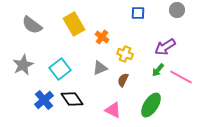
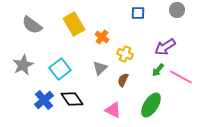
gray triangle: rotated 21 degrees counterclockwise
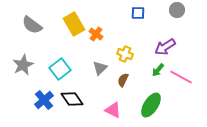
orange cross: moved 6 px left, 3 px up
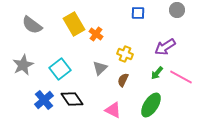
green arrow: moved 1 px left, 3 px down
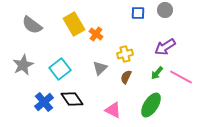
gray circle: moved 12 px left
yellow cross: rotated 35 degrees counterclockwise
brown semicircle: moved 3 px right, 3 px up
blue cross: moved 2 px down
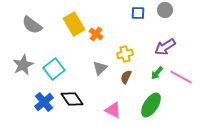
cyan square: moved 6 px left
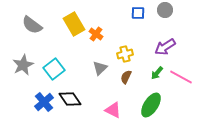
black diamond: moved 2 px left
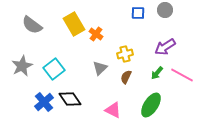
gray star: moved 1 px left, 1 px down
pink line: moved 1 px right, 2 px up
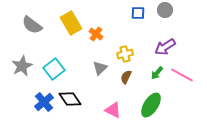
yellow rectangle: moved 3 px left, 1 px up
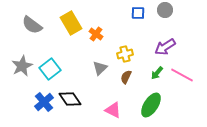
cyan square: moved 4 px left
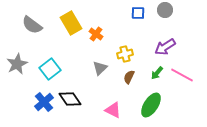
gray star: moved 5 px left, 2 px up
brown semicircle: moved 3 px right
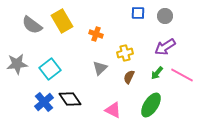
gray circle: moved 6 px down
yellow rectangle: moved 9 px left, 2 px up
orange cross: rotated 16 degrees counterclockwise
yellow cross: moved 1 px up
gray star: rotated 20 degrees clockwise
